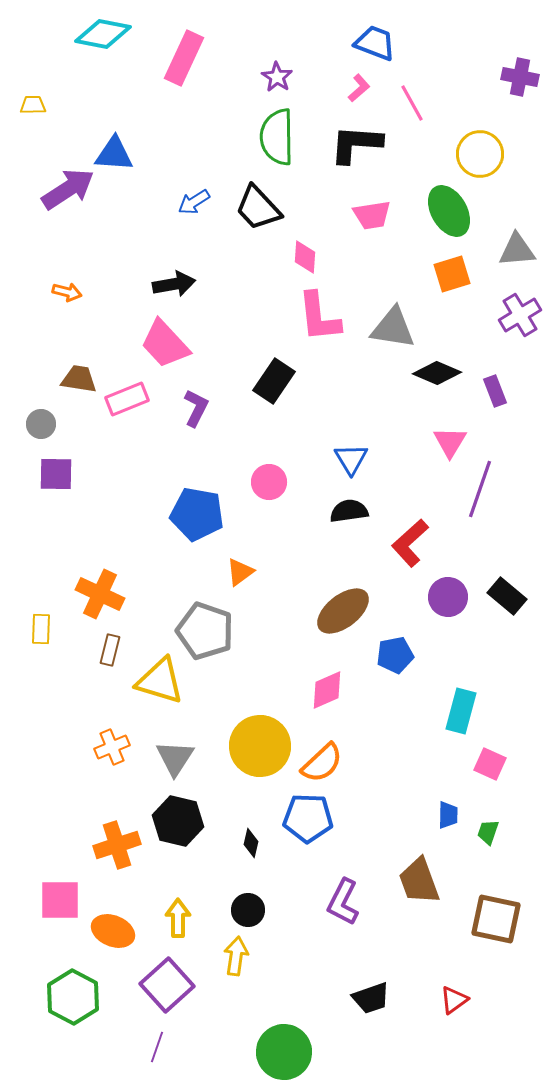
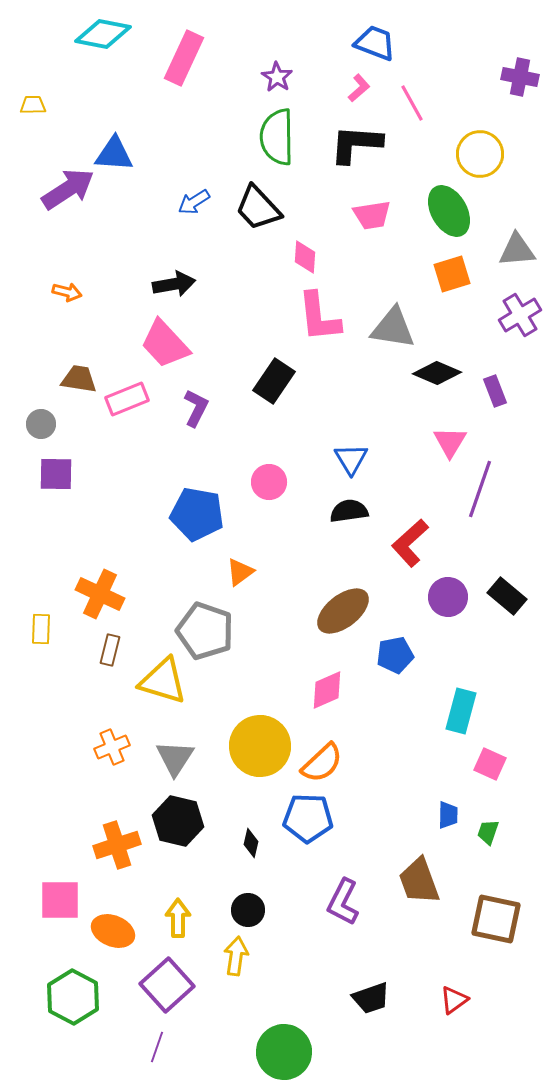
yellow triangle at (160, 681): moved 3 px right
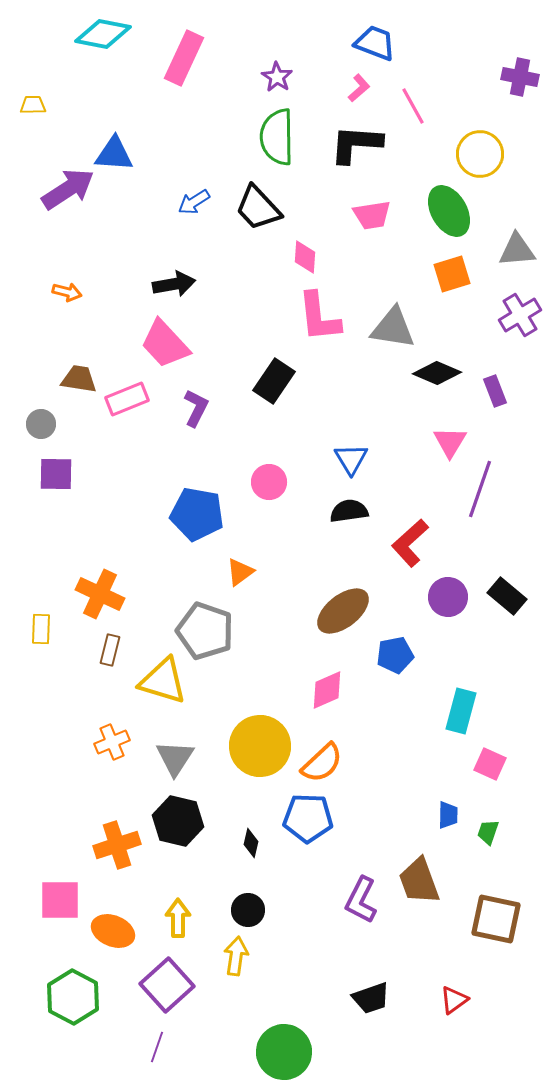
pink line at (412, 103): moved 1 px right, 3 px down
orange cross at (112, 747): moved 5 px up
purple L-shape at (343, 902): moved 18 px right, 2 px up
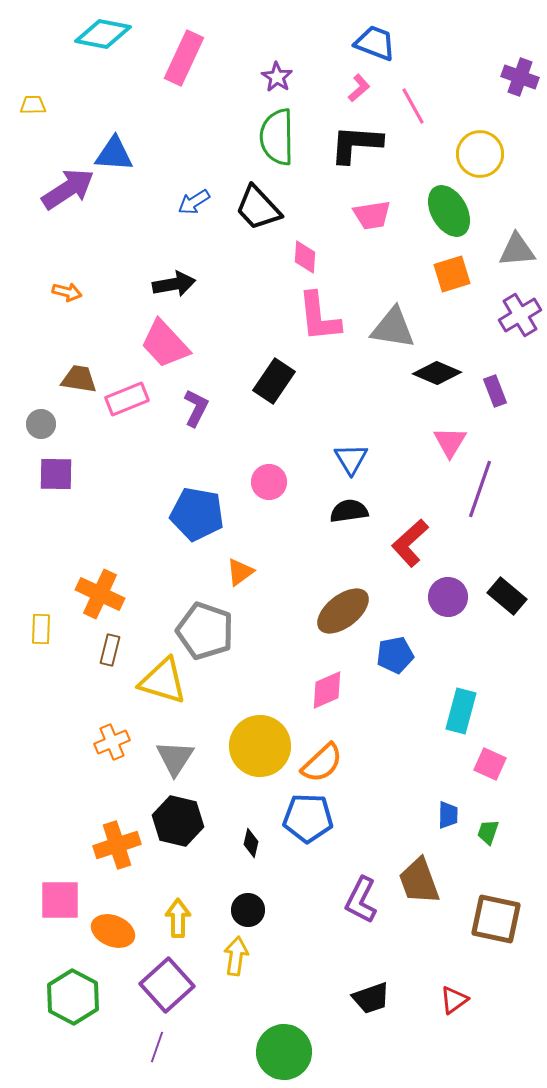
purple cross at (520, 77): rotated 9 degrees clockwise
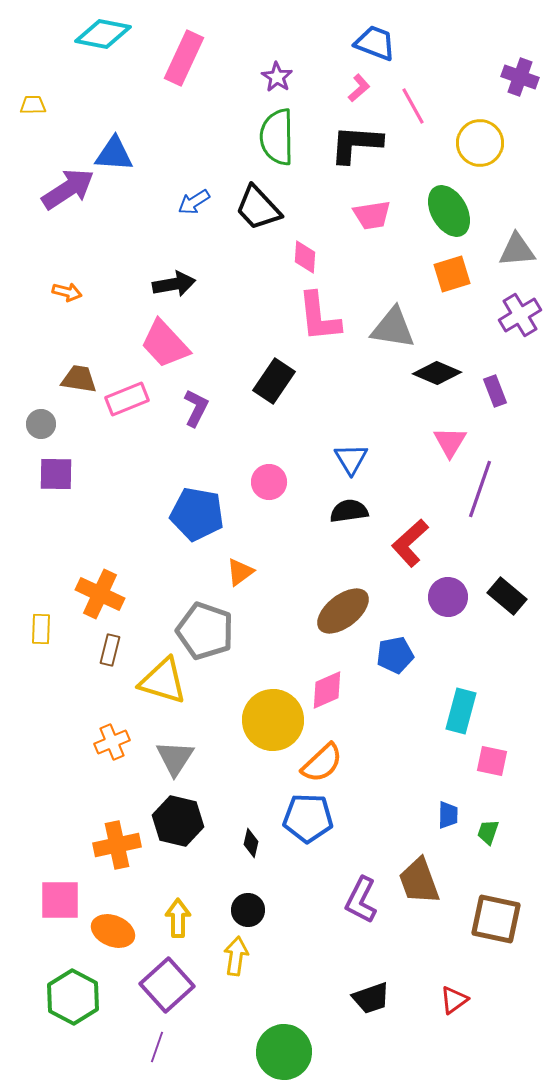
yellow circle at (480, 154): moved 11 px up
yellow circle at (260, 746): moved 13 px right, 26 px up
pink square at (490, 764): moved 2 px right, 3 px up; rotated 12 degrees counterclockwise
orange cross at (117, 845): rotated 6 degrees clockwise
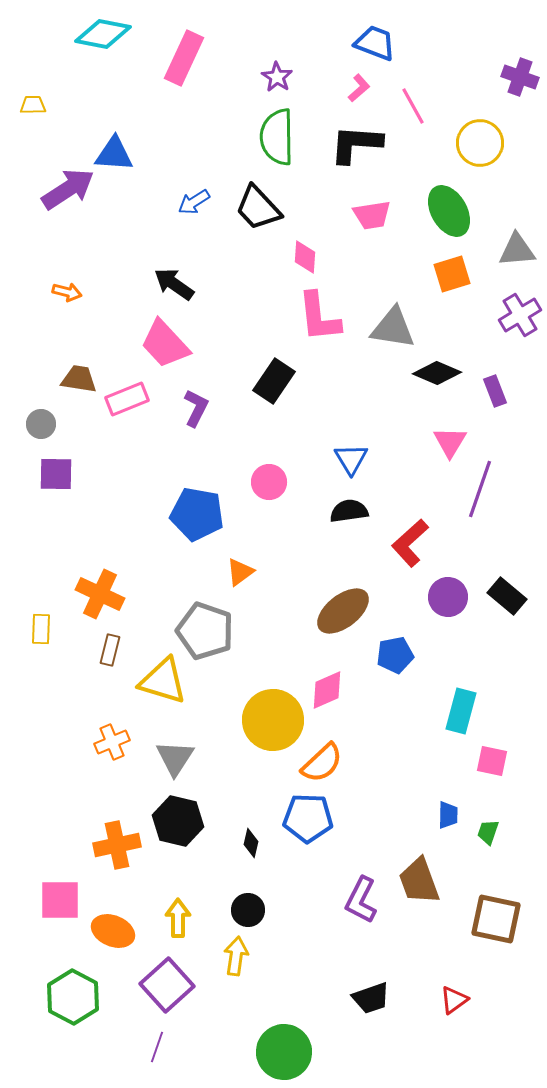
black arrow at (174, 284): rotated 135 degrees counterclockwise
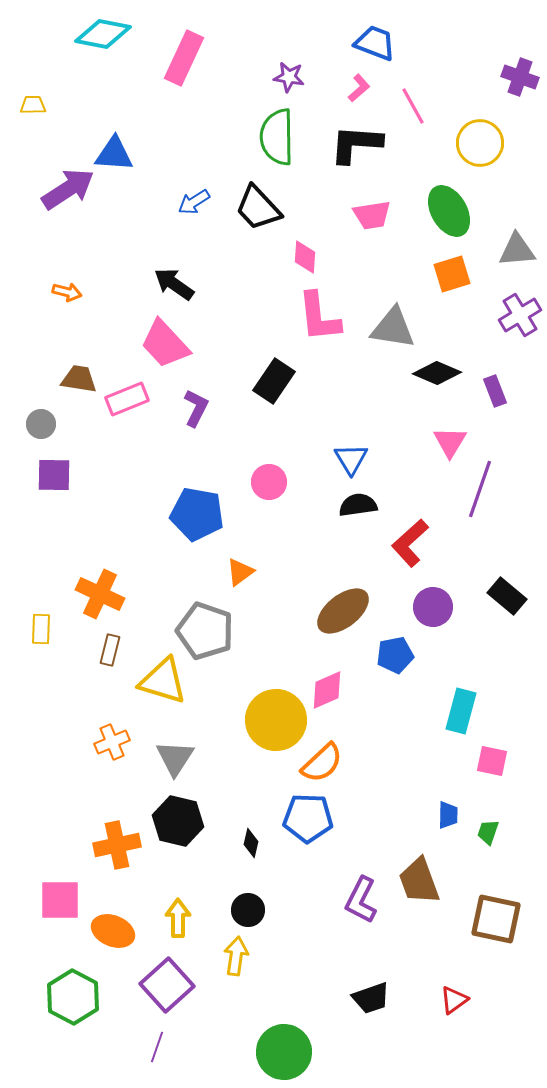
purple star at (277, 77): moved 12 px right; rotated 24 degrees counterclockwise
purple square at (56, 474): moved 2 px left, 1 px down
black semicircle at (349, 511): moved 9 px right, 6 px up
purple circle at (448, 597): moved 15 px left, 10 px down
yellow circle at (273, 720): moved 3 px right
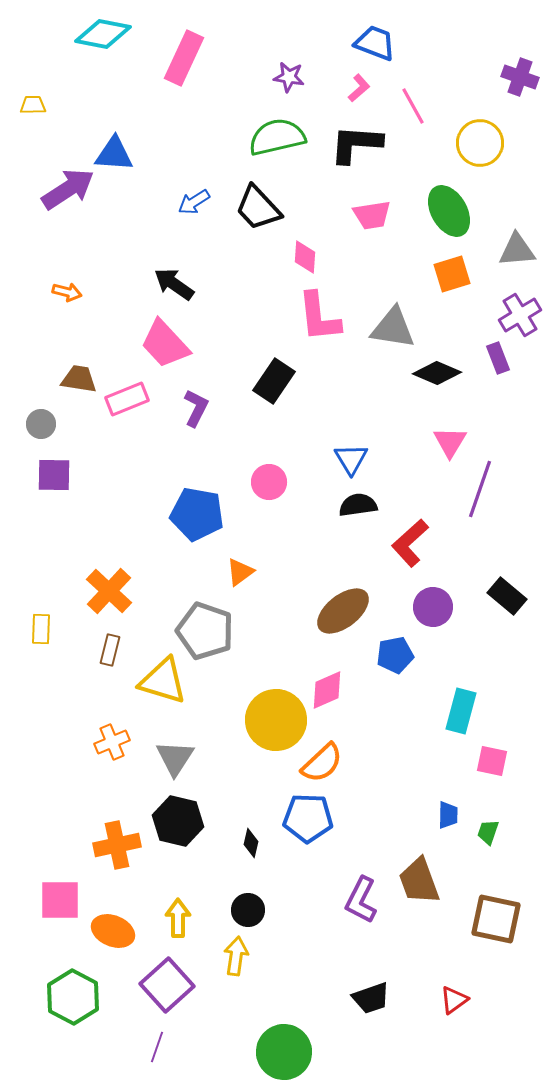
green semicircle at (277, 137): rotated 78 degrees clockwise
purple rectangle at (495, 391): moved 3 px right, 33 px up
orange cross at (100, 594): moved 9 px right, 3 px up; rotated 18 degrees clockwise
